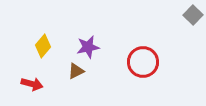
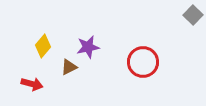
brown triangle: moved 7 px left, 4 px up
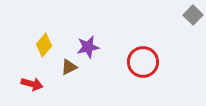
yellow diamond: moved 1 px right, 1 px up
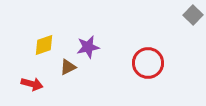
yellow diamond: rotated 30 degrees clockwise
red circle: moved 5 px right, 1 px down
brown triangle: moved 1 px left
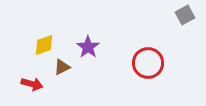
gray square: moved 8 px left; rotated 18 degrees clockwise
purple star: rotated 25 degrees counterclockwise
brown triangle: moved 6 px left
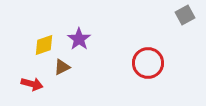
purple star: moved 9 px left, 8 px up
